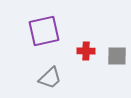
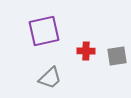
gray square: rotated 10 degrees counterclockwise
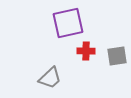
purple square: moved 24 px right, 8 px up
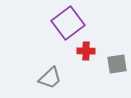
purple square: rotated 24 degrees counterclockwise
gray square: moved 8 px down
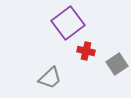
red cross: rotated 12 degrees clockwise
gray square: rotated 25 degrees counterclockwise
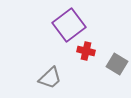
purple square: moved 1 px right, 2 px down
gray square: rotated 25 degrees counterclockwise
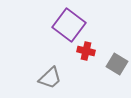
purple square: rotated 16 degrees counterclockwise
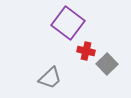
purple square: moved 1 px left, 2 px up
gray square: moved 10 px left; rotated 15 degrees clockwise
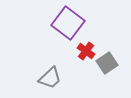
red cross: rotated 24 degrees clockwise
gray square: moved 1 px up; rotated 10 degrees clockwise
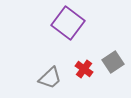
red cross: moved 2 px left, 18 px down
gray square: moved 6 px right, 1 px up
